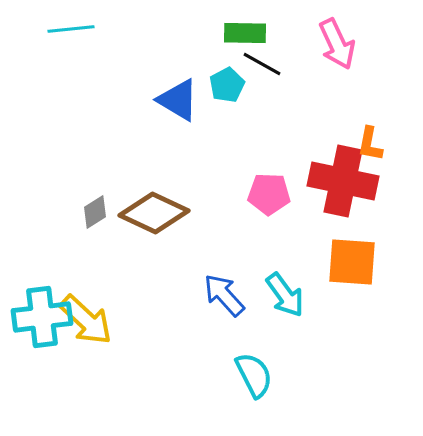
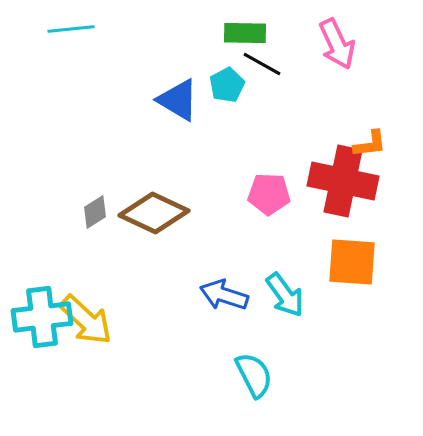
orange L-shape: rotated 108 degrees counterclockwise
blue arrow: rotated 30 degrees counterclockwise
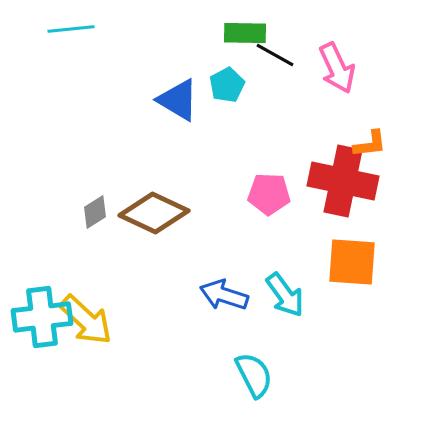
pink arrow: moved 24 px down
black line: moved 13 px right, 9 px up
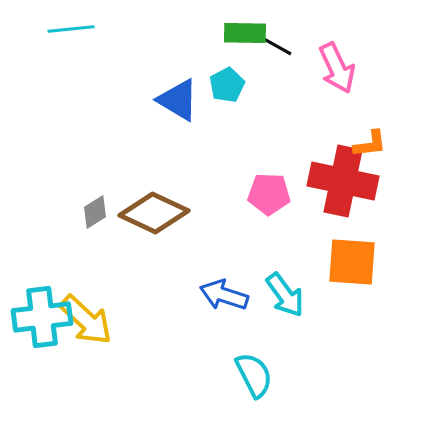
black line: moved 2 px left, 11 px up
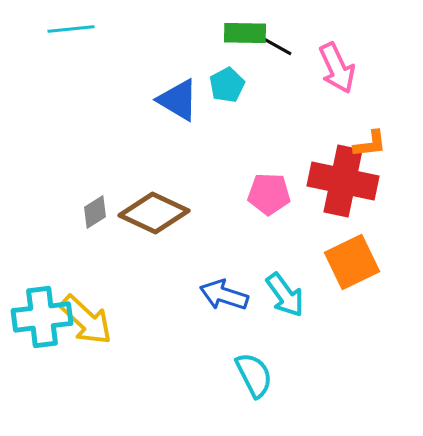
orange square: rotated 30 degrees counterclockwise
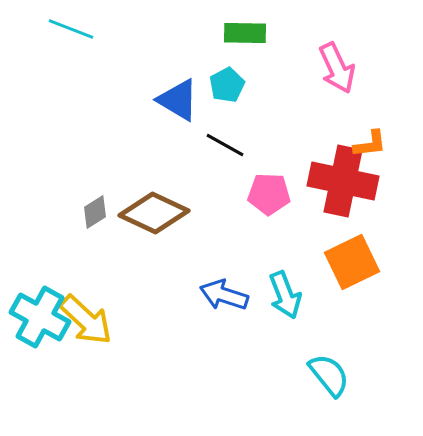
cyan line: rotated 27 degrees clockwise
black line: moved 48 px left, 101 px down
cyan arrow: rotated 15 degrees clockwise
cyan cross: moved 2 px left; rotated 36 degrees clockwise
cyan semicircle: moved 75 px right; rotated 12 degrees counterclockwise
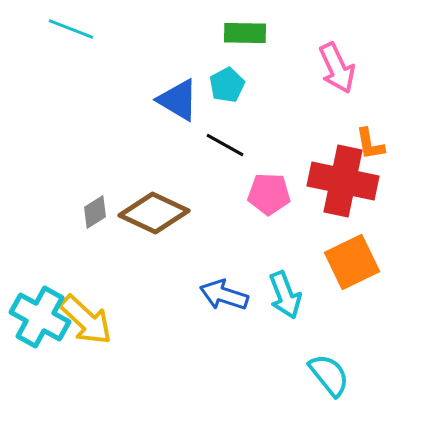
orange L-shape: rotated 87 degrees clockwise
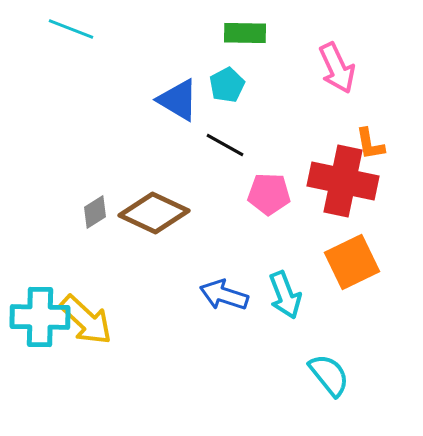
cyan cross: rotated 28 degrees counterclockwise
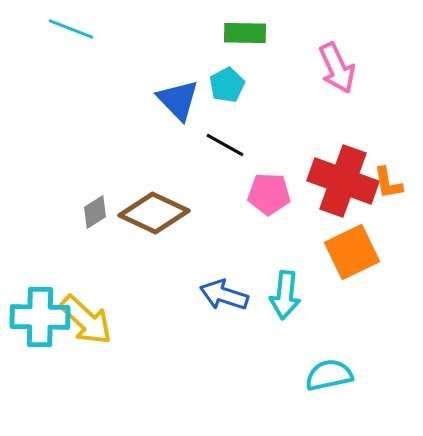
blue triangle: rotated 15 degrees clockwise
orange L-shape: moved 18 px right, 39 px down
red cross: rotated 8 degrees clockwise
orange square: moved 10 px up
cyan arrow: rotated 27 degrees clockwise
cyan semicircle: rotated 63 degrees counterclockwise
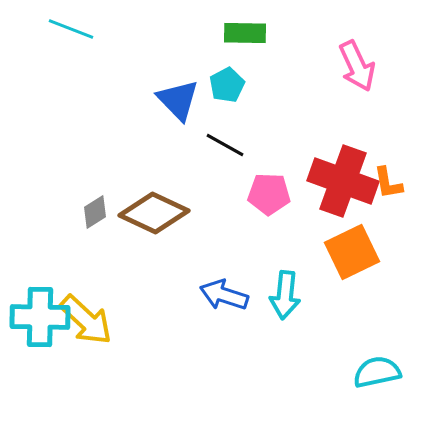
pink arrow: moved 20 px right, 2 px up
cyan semicircle: moved 48 px right, 3 px up
